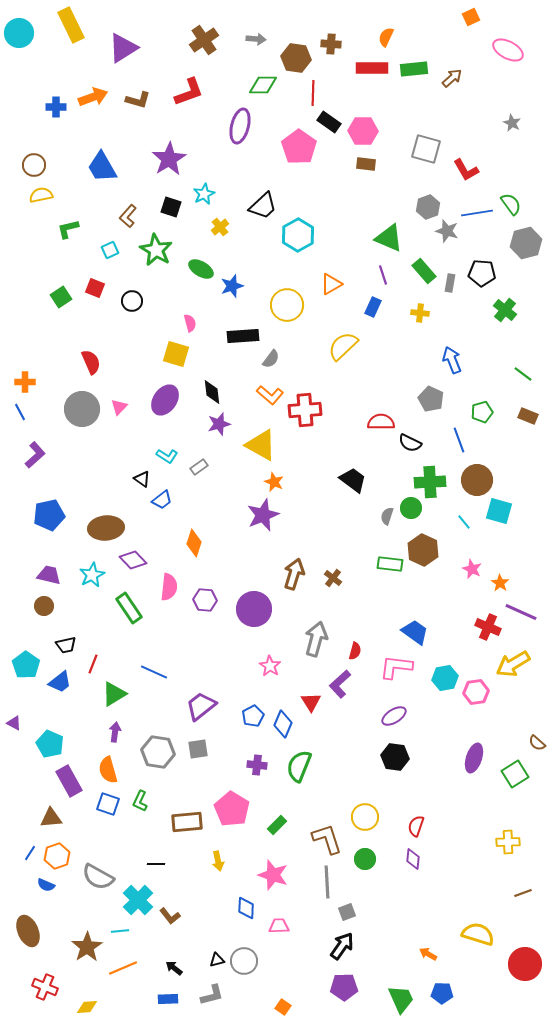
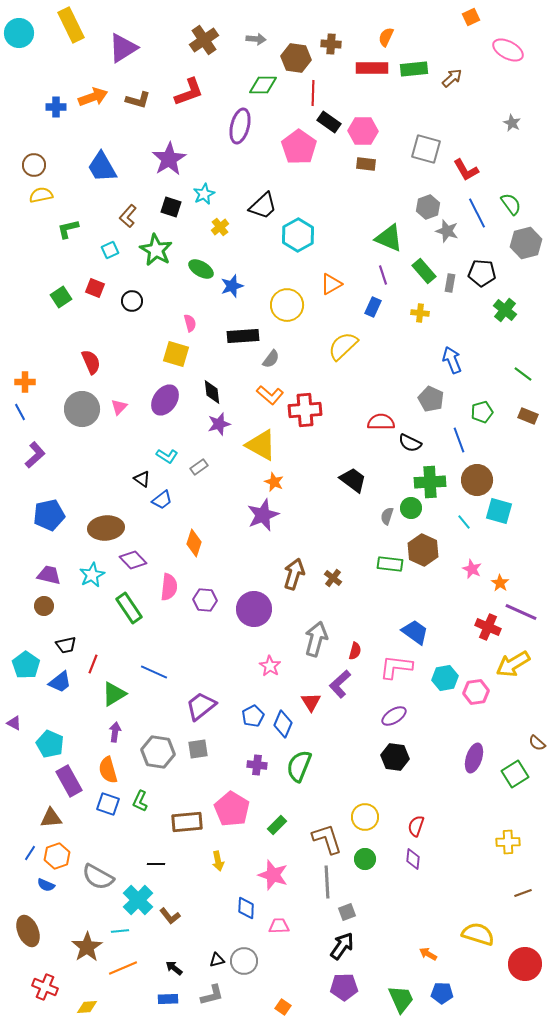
blue line at (477, 213): rotated 72 degrees clockwise
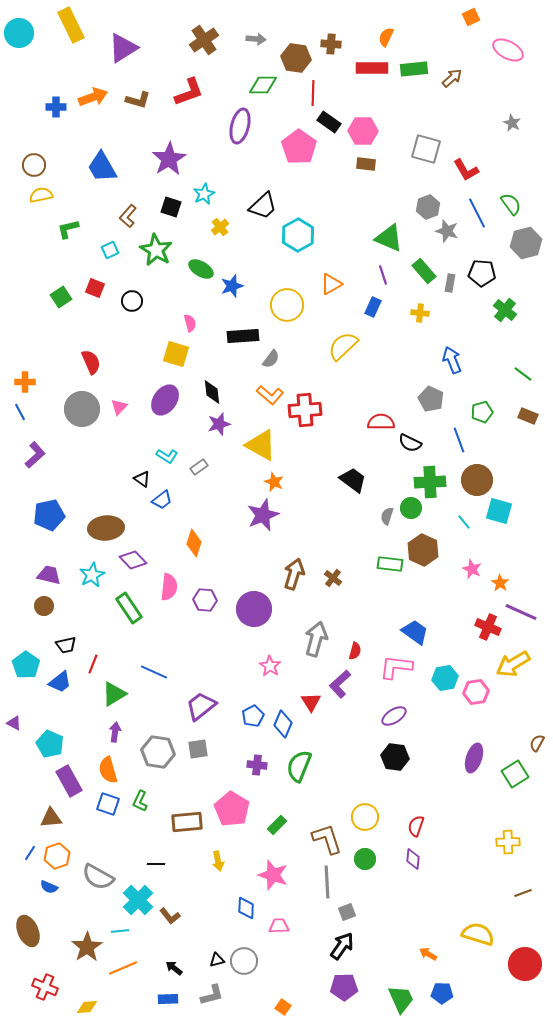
brown semicircle at (537, 743): rotated 78 degrees clockwise
blue semicircle at (46, 885): moved 3 px right, 2 px down
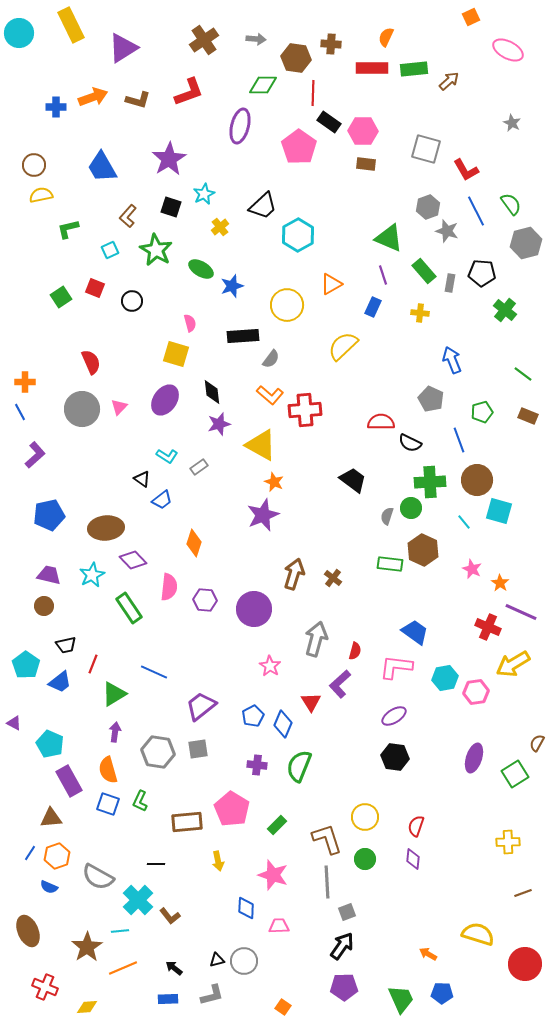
brown arrow at (452, 78): moved 3 px left, 3 px down
blue line at (477, 213): moved 1 px left, 2 px up
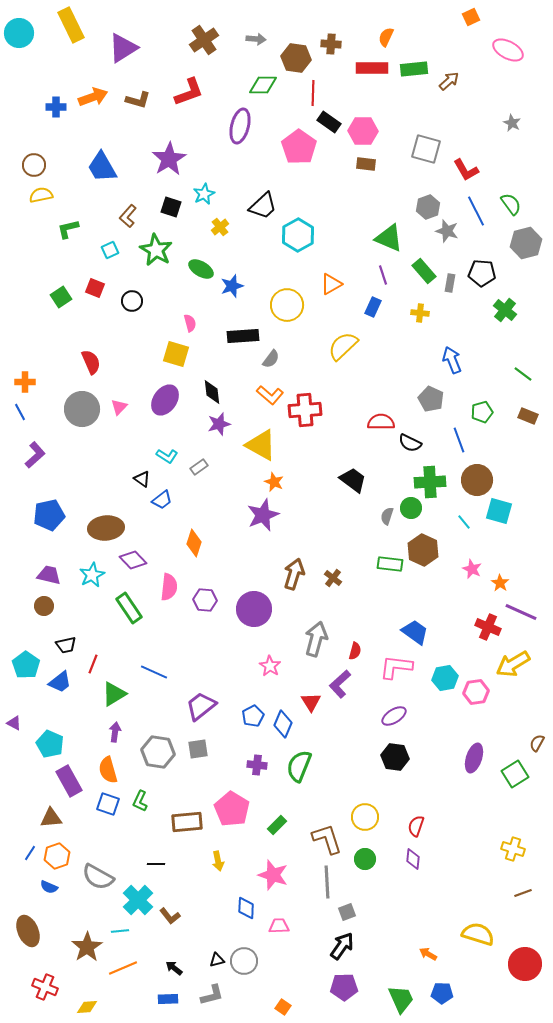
yellow cross at (508, 842): moved 5 px right, 7 px down; rotated 20 degrees clockwise
